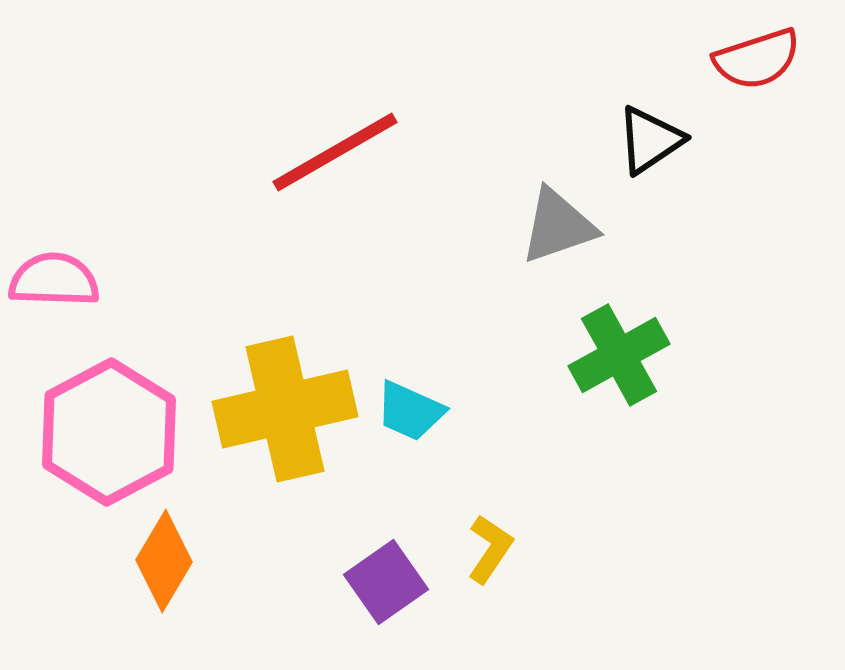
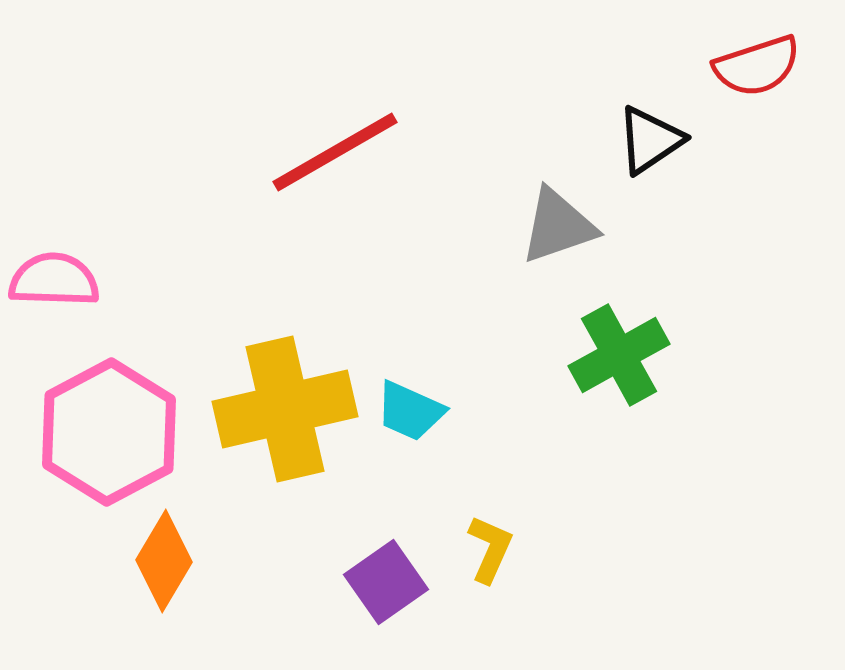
red semicircle: moved 7 px down
yellow L-shape: rotated 10 degrees counterclockwise
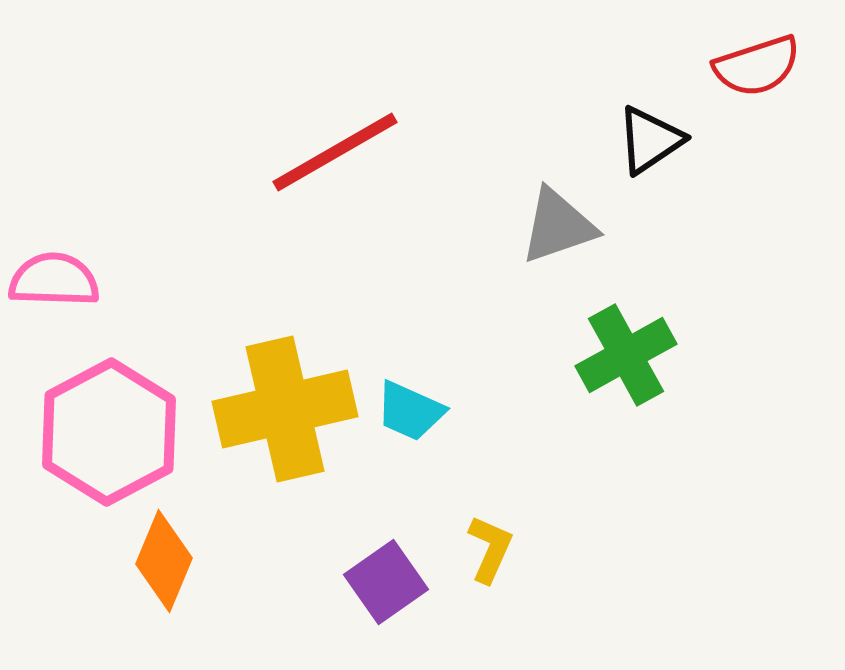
green cross: moved 7 px right
orange diamond: rotated 8 degrees counterclockwise
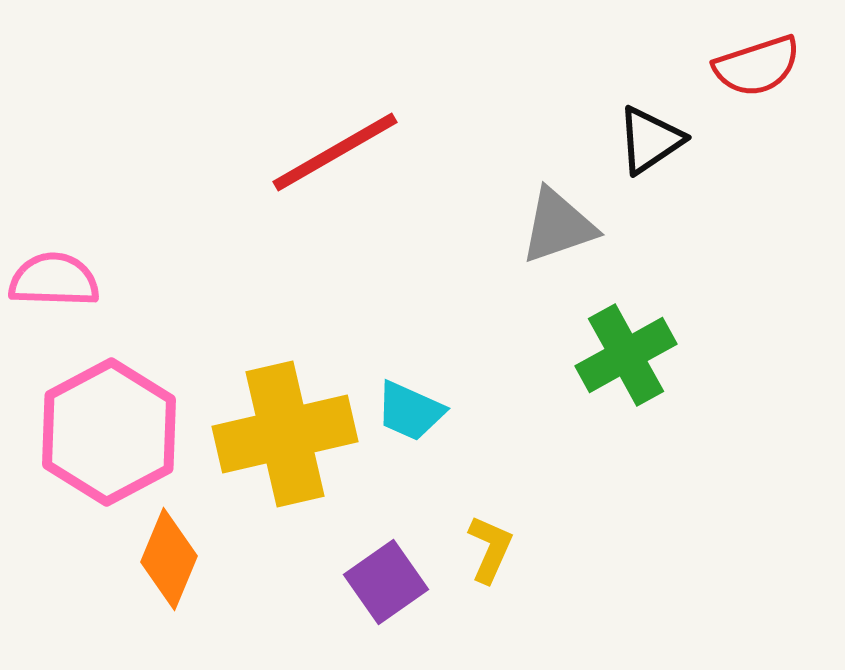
yellow cross: moved 25 px down
orange diamond: moved 5 px right, 2 px up
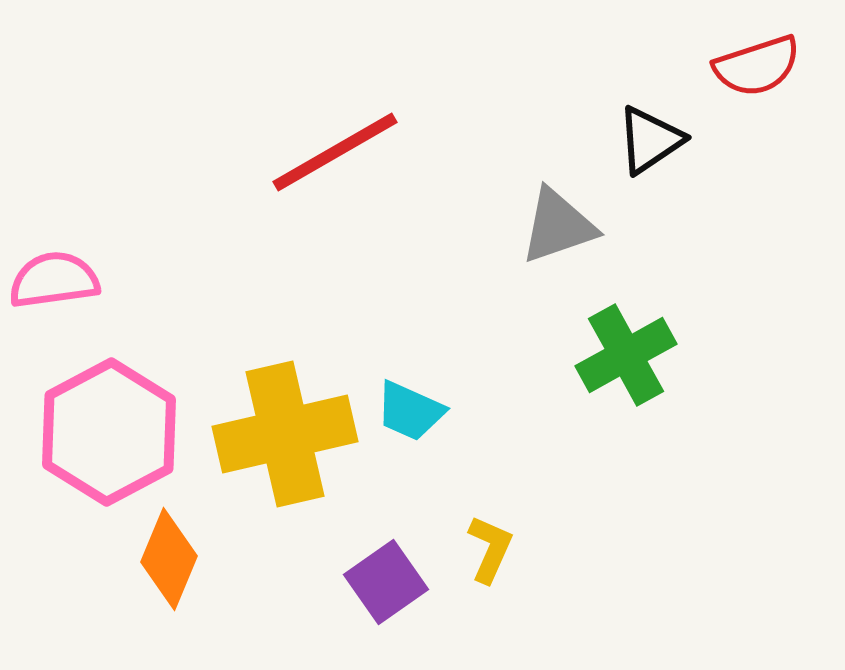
pink semicircle: rotated 10 degrees counterclockwise
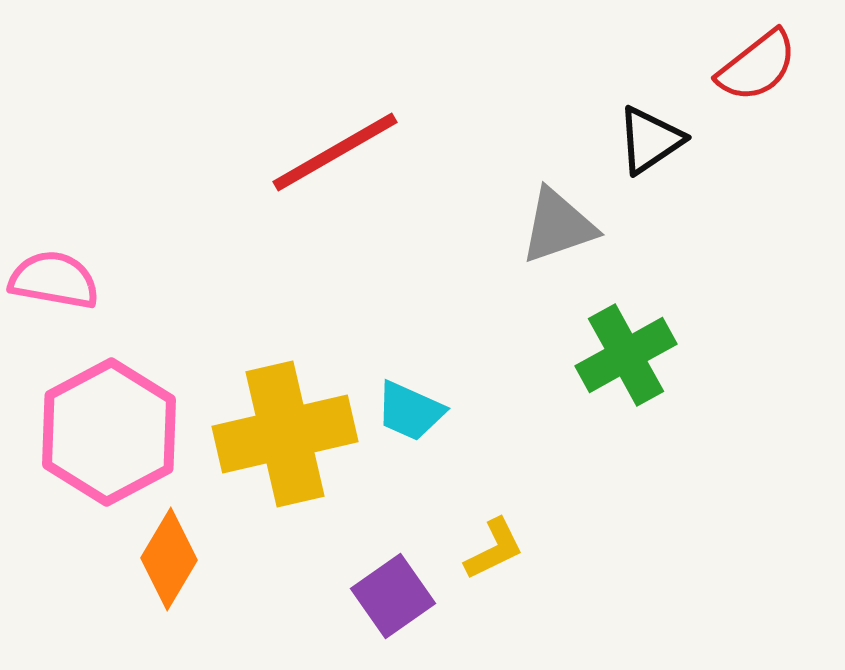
red semicircle: rotated 20 degrees counterclockwise
pink semicircle: rotated 18 degrees clockwise
yellow L-shape: moved 4 px right; rotated 40 degrees clockwise
orange diamond: rotated 8 degrees clockwise
purple square: moved 7 px right, 14 px down
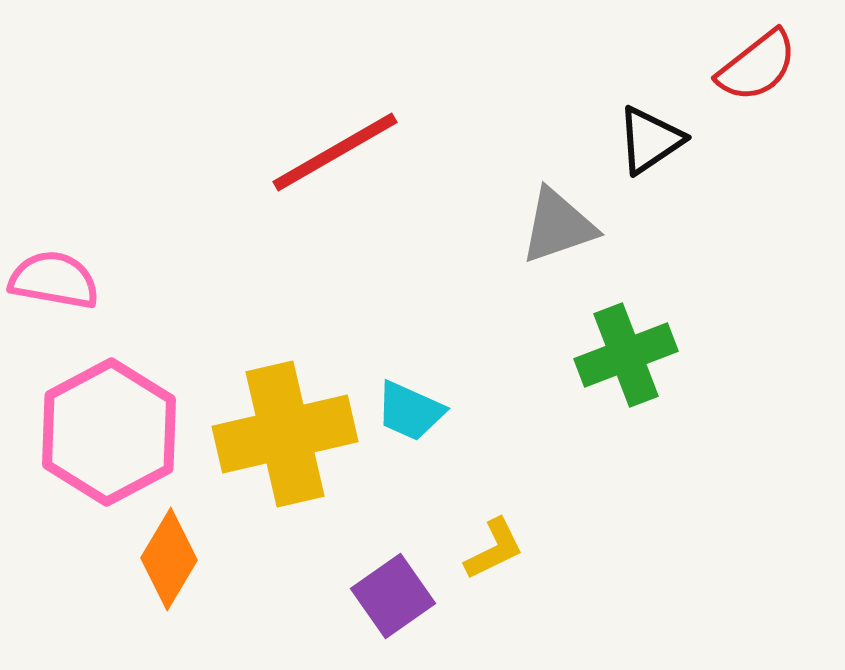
green cross: rotated 8 degrees clockwise
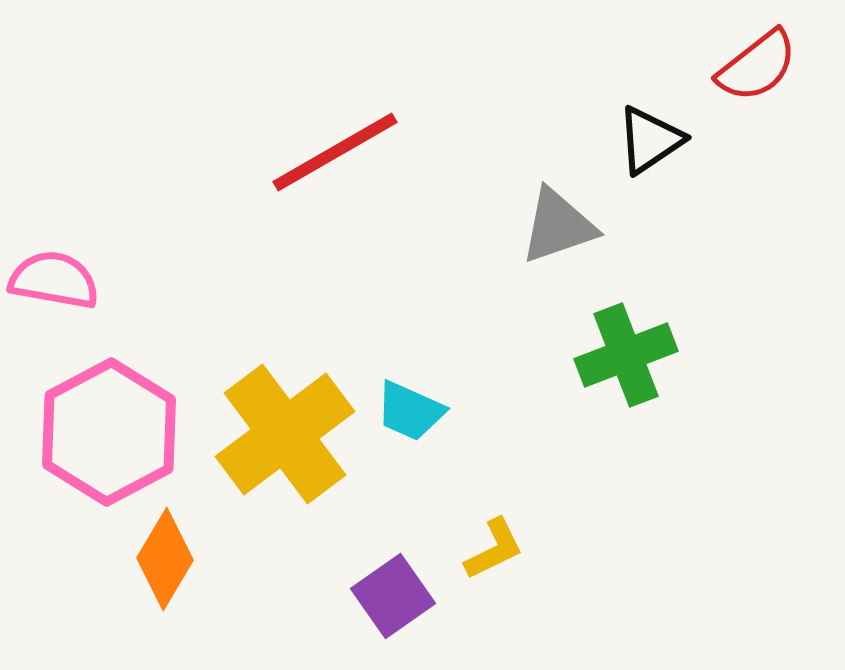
yellow cross: rotated 24 degrees counterclockwise
orange diamond: moved 4 px left
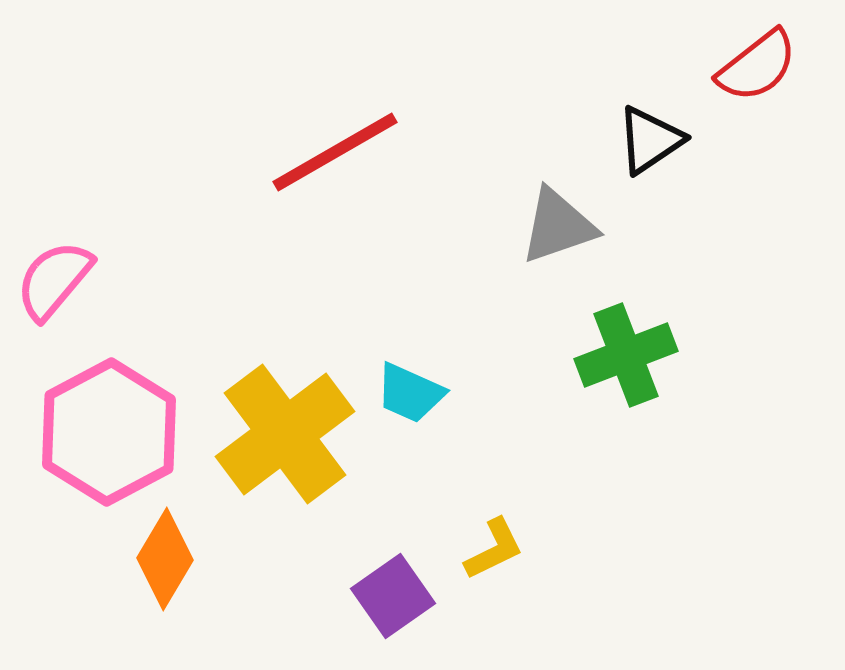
pink semicircle: rotated 60 degrees counterclockwise
cyan trapezoid: moved 18 px up
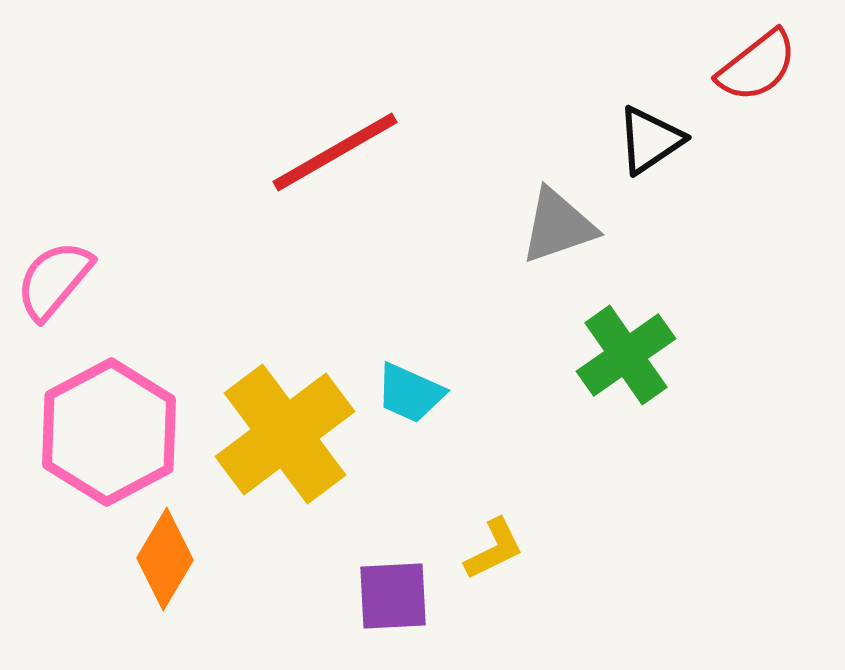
green cross: rotated 14 degrees counterclockwise
purple square: rotated 32 degrees clockwise
